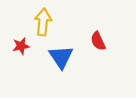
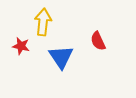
red star: rotated 24 degrees clockwise
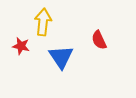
red semicircle: moved 1 px right, 1 px up
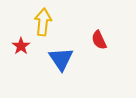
red star: rotated 24 degrees clockwise
blue triangle: moved 2 px down
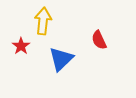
yellow arrow: moved 1 px up
blue triangle: rotated 20 degrees clockwise
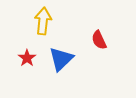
red star: moved 6 px right, 12 px down
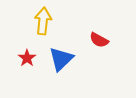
red semicircle: rotated 36 degrees counterclockwise
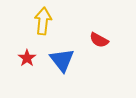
blue triangle: moved 1 px right, 1 px down; rotated 24 degrees counterclockwise
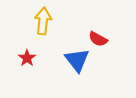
red semicircle: moved 1 px left, 1 px up
blue triangle: moved 15 px right
